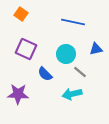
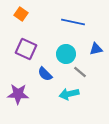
cyan arrow: moved 3 px left
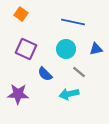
cyan circle: moved 5 px up
gray line: moved 1 px left
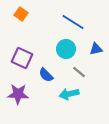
blue line: rotated 20 degrees clockwise
purple square: moved 4 px left, 9 px down
blue semicircle: moved 1 px right, 1 px down
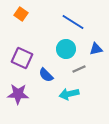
gray line: moved 3 px up; rotated 64 degrees counterclockwise
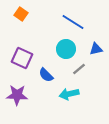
gray line: rotated 16 degrees counterclockwise
purple star: moved 1 px left, 1 px down
